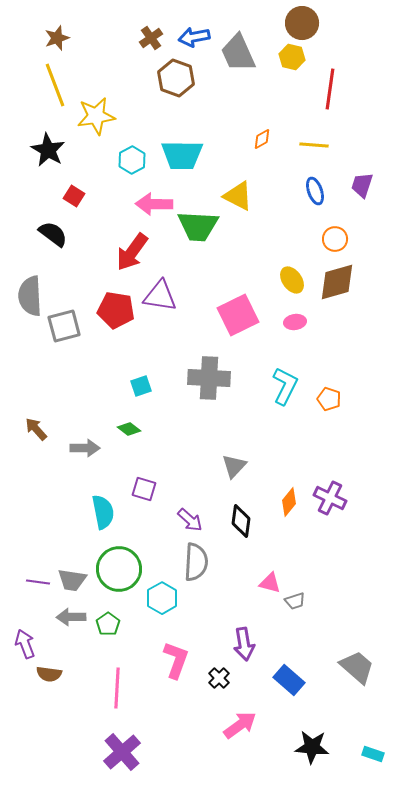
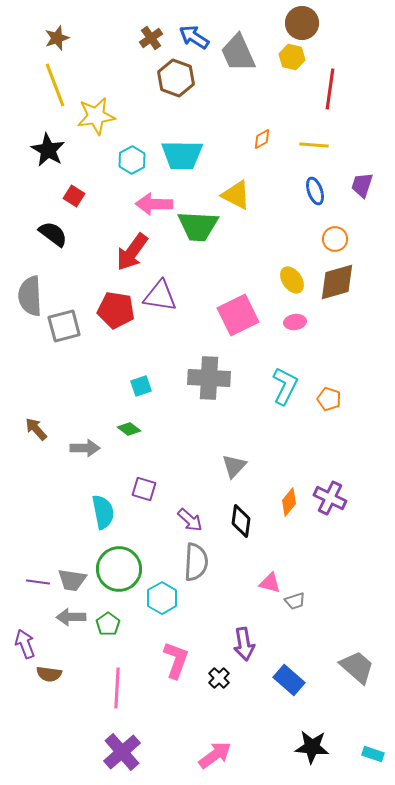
blue arrow at (194, 37): rotated 44 degrees clockwise
yellow triangle at (238, 196): moved 2 px left, 1 px up
pink arrow at (240, 725): moved 25 px left, 30 px down
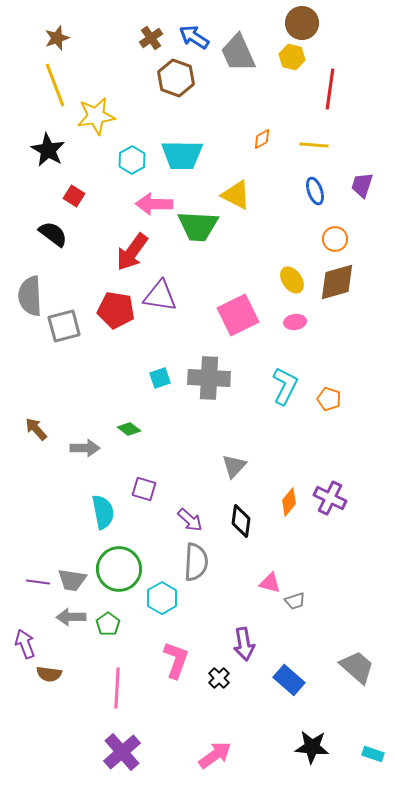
cyan square at (141, 386): moved 19 px right, 8 px up
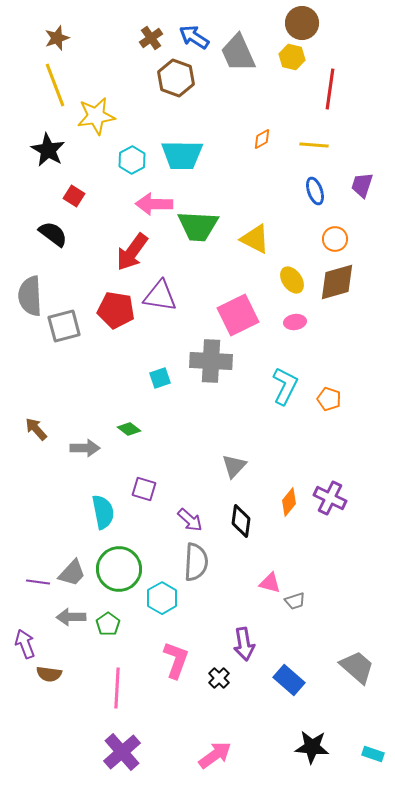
yellow triangle at (236, 195): moved 19 px right, 44 px down
gray cross at (209, 378): moved 2 px right, 17 px up
gray trapezoid at (72, 580): moved 7 px up; rotated 56 degrees counterclockwise
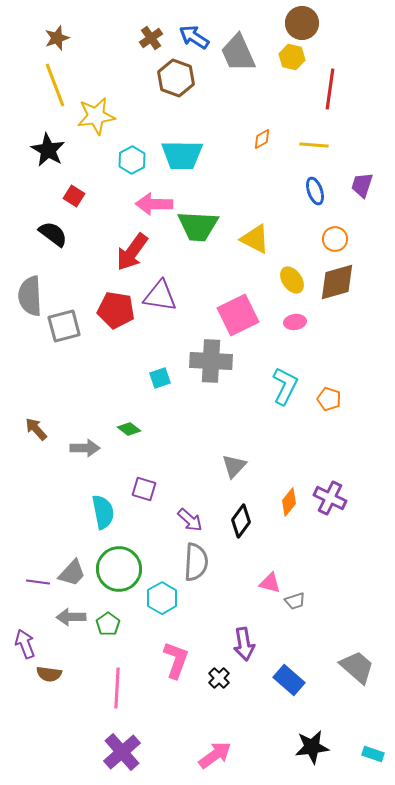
black diamond at (241, 521): rotated 28 degrees clockwise
black star at (312, 747): rotated 12 degrees counterclockwise
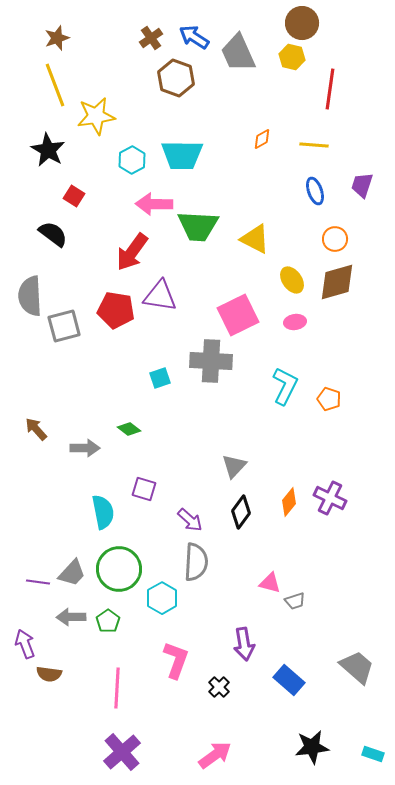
black diamond at (241, 521): moved 9 px up
green pentagon at (108, 624): moved 3 px up
black cross at (219, 678): moved 9 px down
